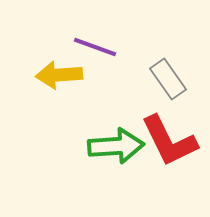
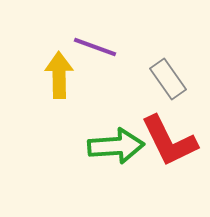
yellow arrow: rotated 93 degrees clockwise
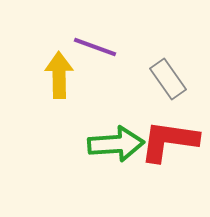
red L-shape: rotated 124 degrees clockwise
green arrow: moved 2 px up
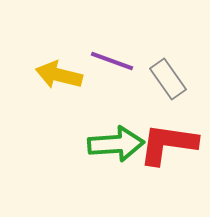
purple line: moved 17 px right, 14 px down
yellow arrow: rotated 75 degrees counterclockwise
red L-shape: moved 1 px left, 3 px down
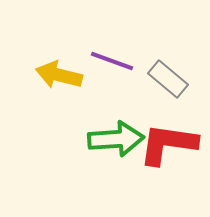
gray rectangle: rotated 15 degrees counterclockwise
green arrow: moved 5 px up
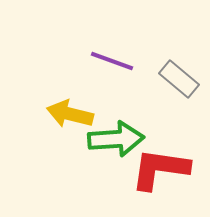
yellow arrow: moved 11 px right, 39 px down
gray rectangle: moved 11 px right
red L-shape: moved 8 px left, 25 px down
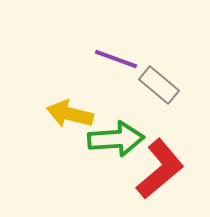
purple line: moved 4 px right, 2 px up
gray rectangle: moved 20 px left, 6 px down
red L-shape: rotated 132 degrees clockwise
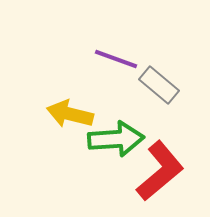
red L-shape: moved 2 px down
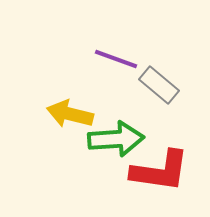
red L-shape: rotated 48 degrees clockwise
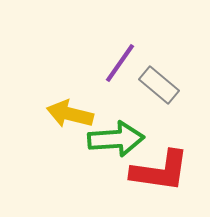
purple line: moved 4 px right, 4 px down; rotated 75 degrees counterclockwise
